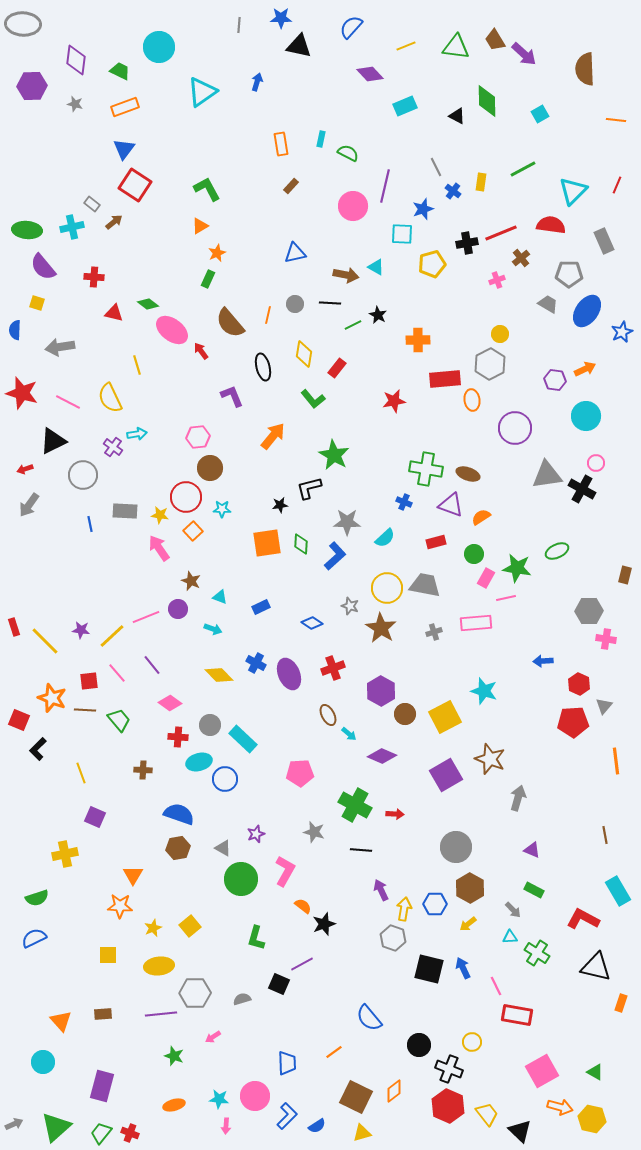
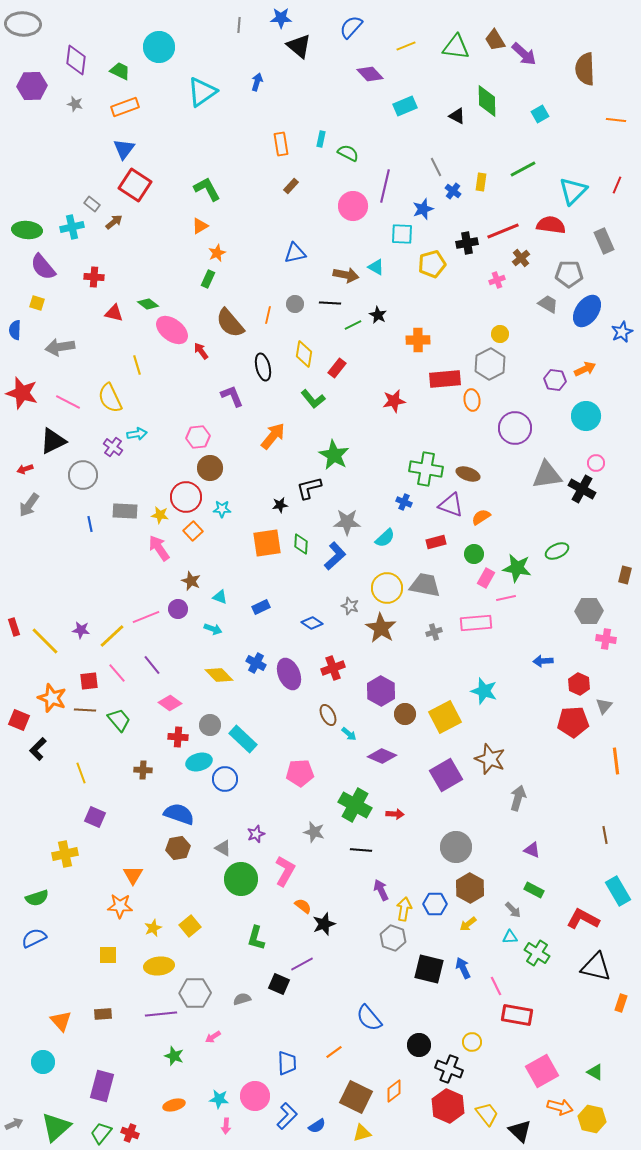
black triangle at (299, 46): rotated 28 degrees clockwise
red line at (501, 233): moved 2 px right, 2 px up
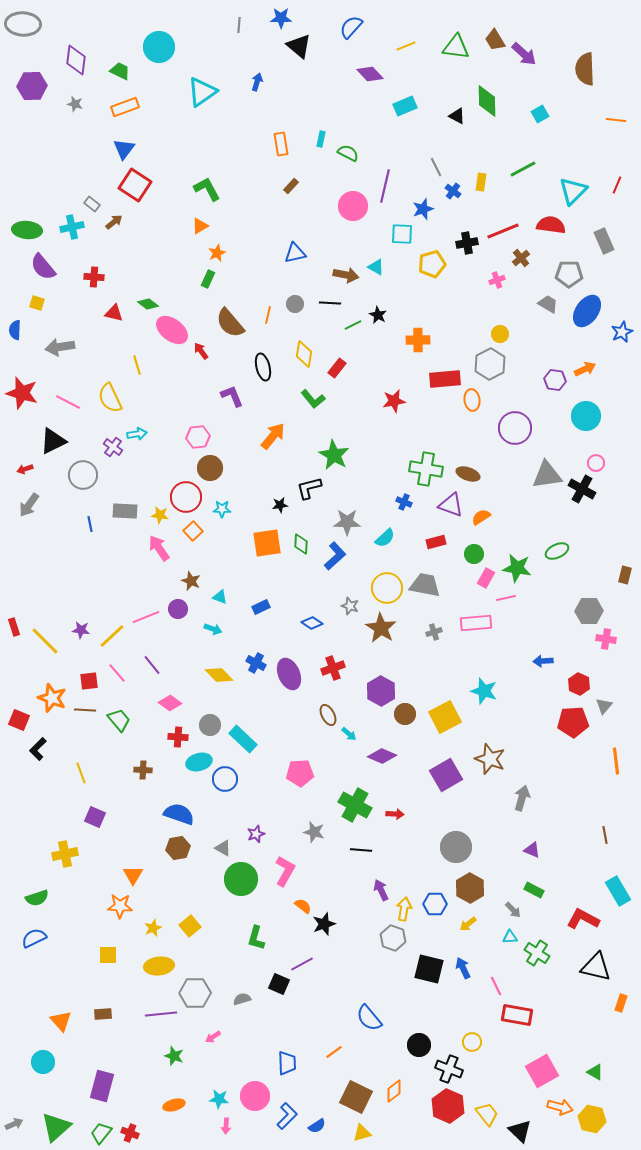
gray arrow at (518, 798): moved 4 px right
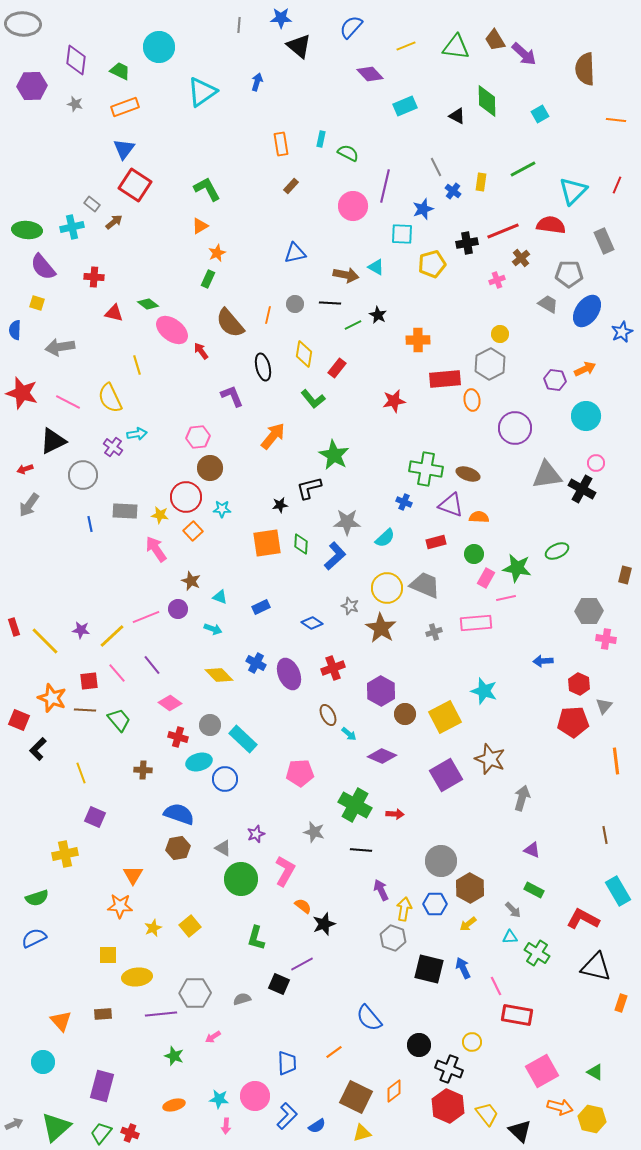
orange semicircle at (481, 517): moved 2 px left; rotated 36 degrees clockwise
pink arrow at (159, 548): moved 3 px left, 1 px down
gray trapezoid at (425, 585): rotated 12 degrees clockwise
red cross at (178, 737): rotated 12 degrees clockwise
gray circle at (456, 847): moved 15 px left, 14 px down
yellow ellipse at (159, 966): moved 22 px left, 11 px down
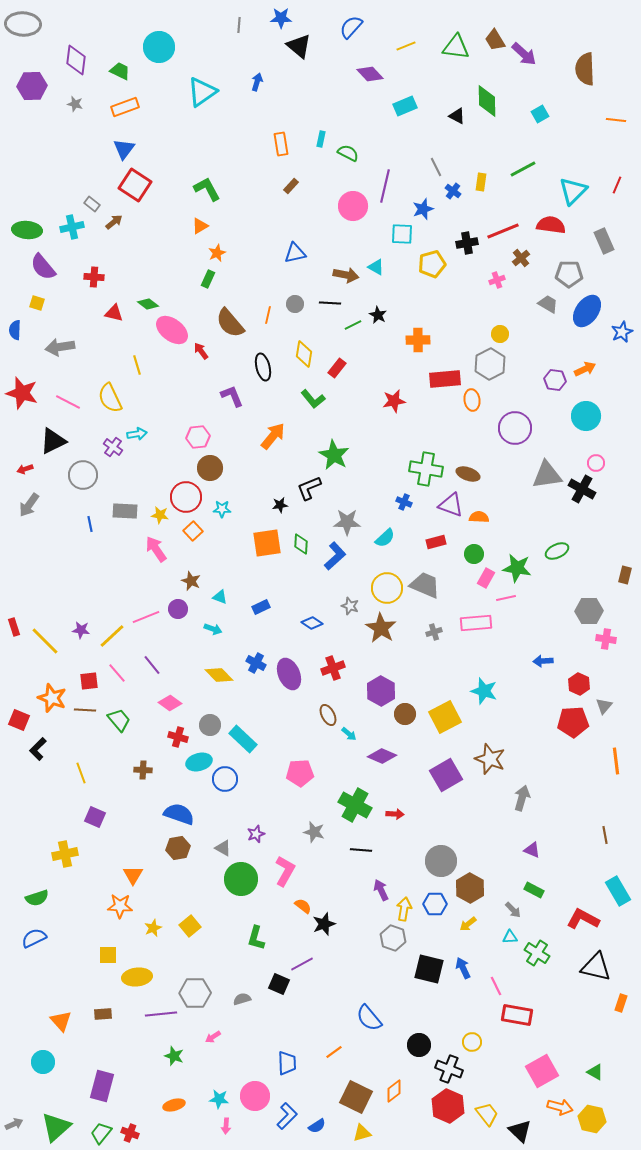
black L-shape at (309, 488): rotated 8 degrees counterclockwise
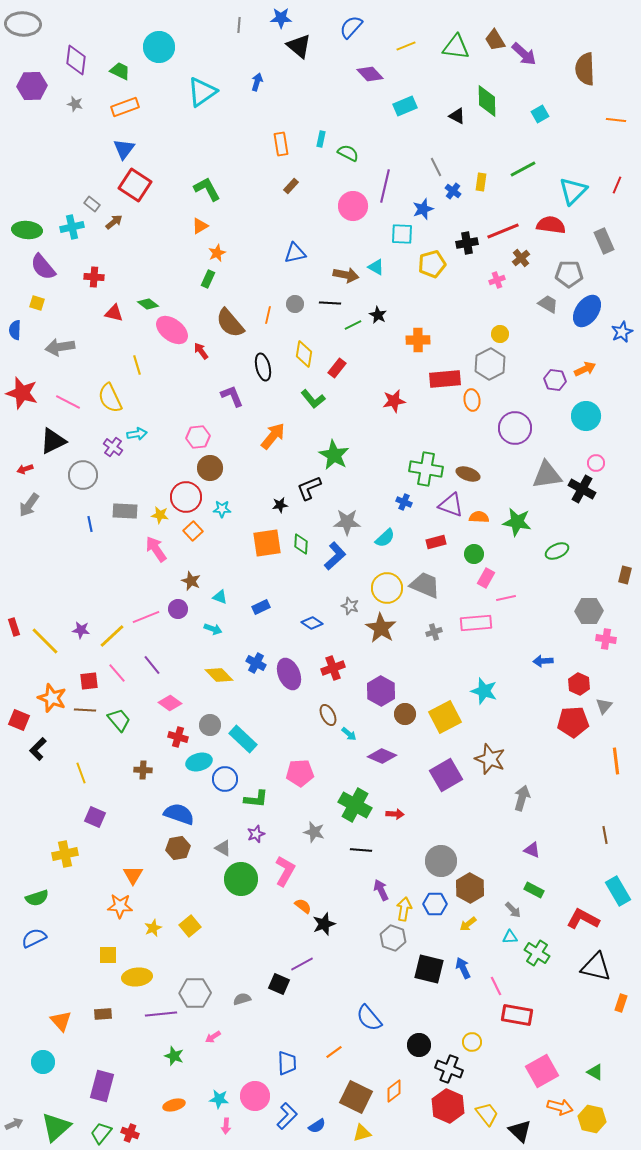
green star at (517, 568): moved 46 px up
green L-shape at (256, 938): moved 139 px up; rotated 100 degrees counterclockwise
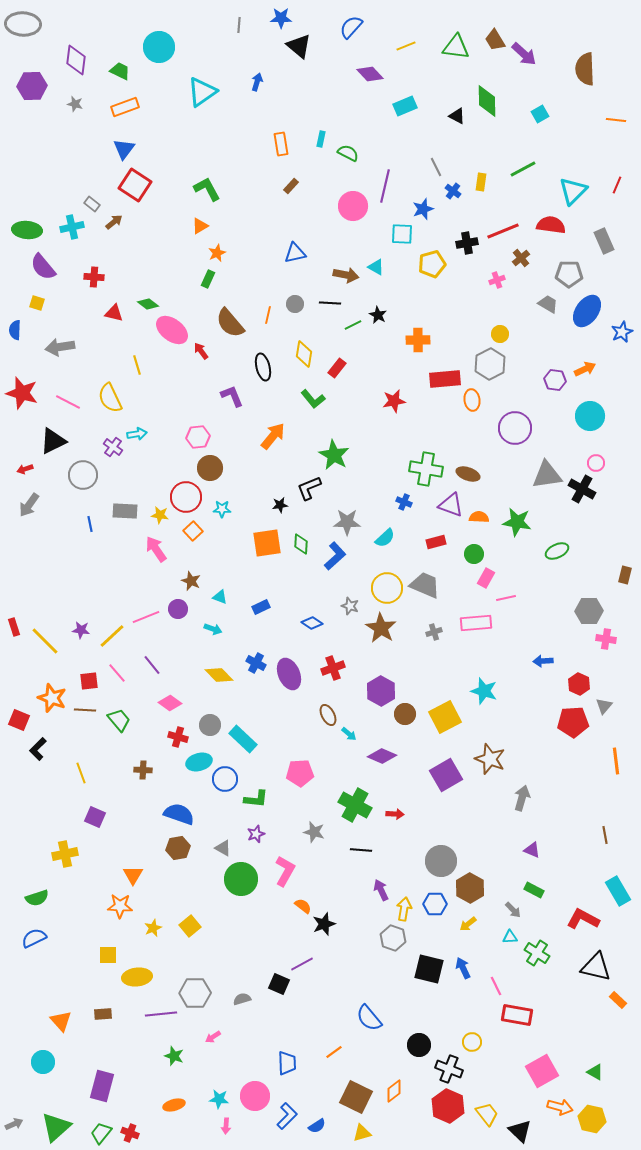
cyan circle at (586, 416): moved 4 px right
orange rectangle at (621, 1003): moved 3 px left, 3 px up; rotated 66 degrees counterclockwise
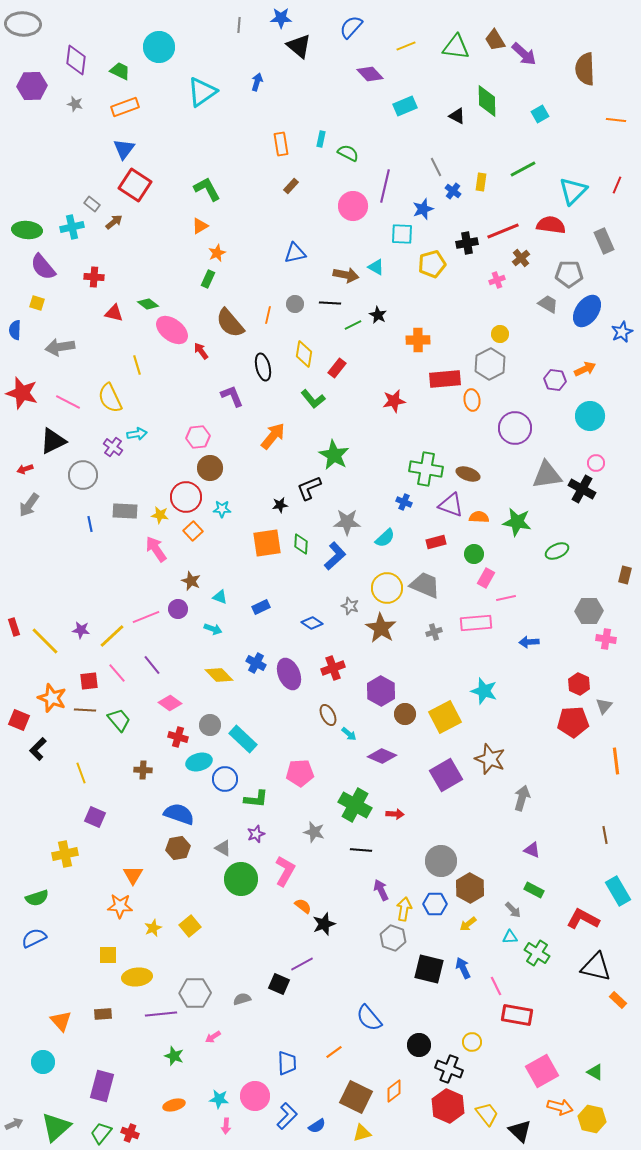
blue arrow at (543, 661): moved 14 px left, 19 px up
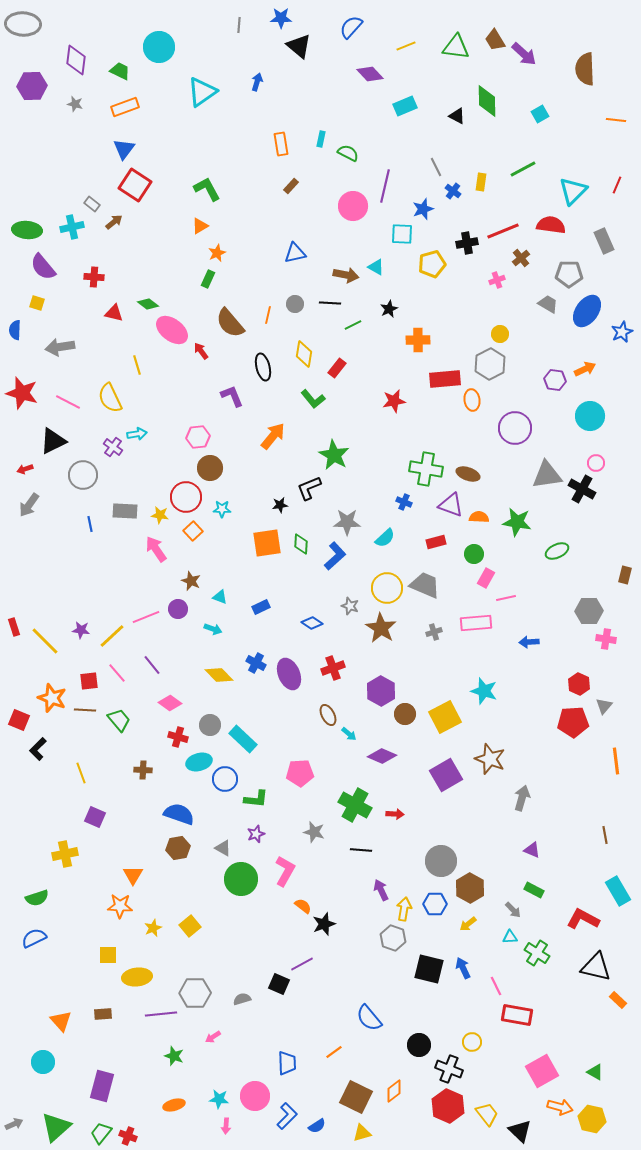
black star at (378, 315): moved 11 px right, 6 px up; rotated 18 degrees clockwise
red cross at (130, 1133): moved 2 px left, 3 px down
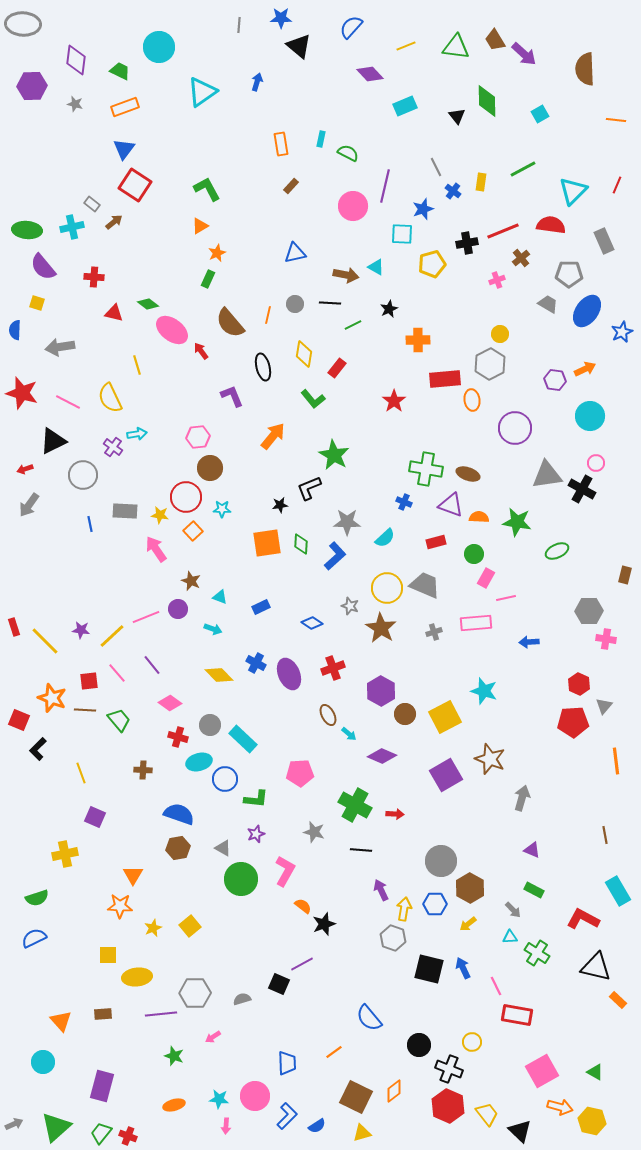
black triangle at (457, 116): rotated 24 degrees clockwise
red star at (394, 401): rotated 25 degrees counterclockwise
yellow hexagon at (592, 1119): moved 2 px down
